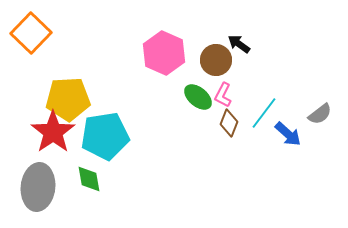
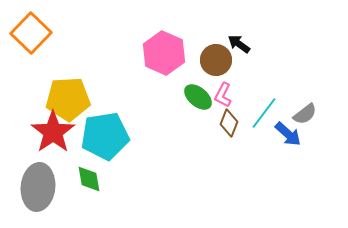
gray semicircle: moved 15 px left
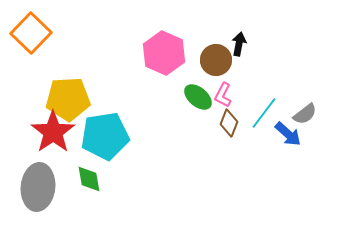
black arrow: rotated 65 degrees clockwise
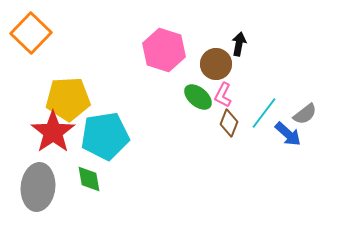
pink hexagon: moved 3 px up; rotated 6 degrees counterclockwise
brown circle: moved 4 px down
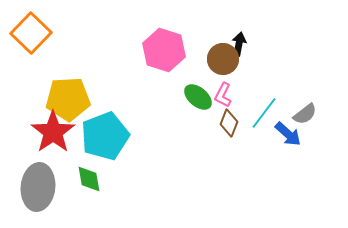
brown circle: moved 7 px right, 5 px up
cyan pentagon: rotated 12 degrees counterclockwise
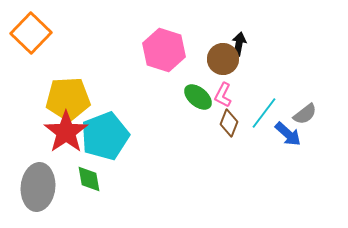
red star: moved 13 px right
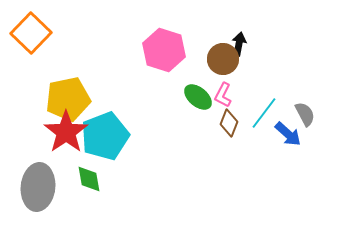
yellow pentagon: rotated 9 degrees counterclockwise
gray semicircle: rotated 80 degrees counterclockwise
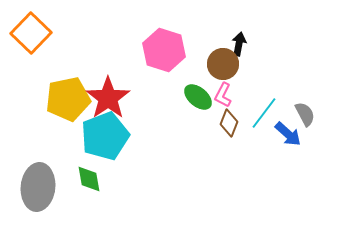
brown circle: moved 5 px down
red star: moved 42 px right, 34 px up
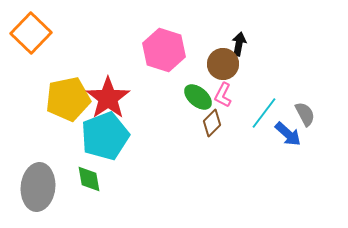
brown diamond: moved 17 px left; rotated 24 degrees clockwise
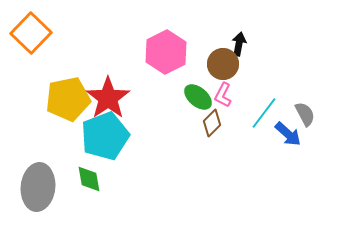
pink hexagon: moved 2 px right, 2 px down; rotated 15 degrees clockwise
